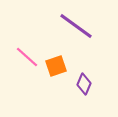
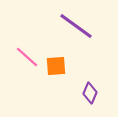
orange square: rotated 15 degrees clockwise
purple diamond: moved 6 px right, 9 px down
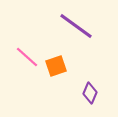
orange square: rotated 15 degrees counterclockwise
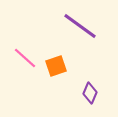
purple line: moved 4 px right
pink line: moved 2 px left, 1 px down
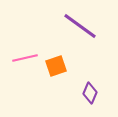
pink line: rotated 55 degrees counterclockwise
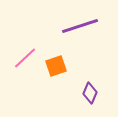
purple line: rotated 54 degrees counterclockwise
pink line: rotated 30 degrees counterclockwise
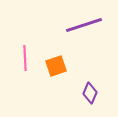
purple line: moved 4 px right, 1 px up
pink line: rotated 50 degrees counterclockwise
